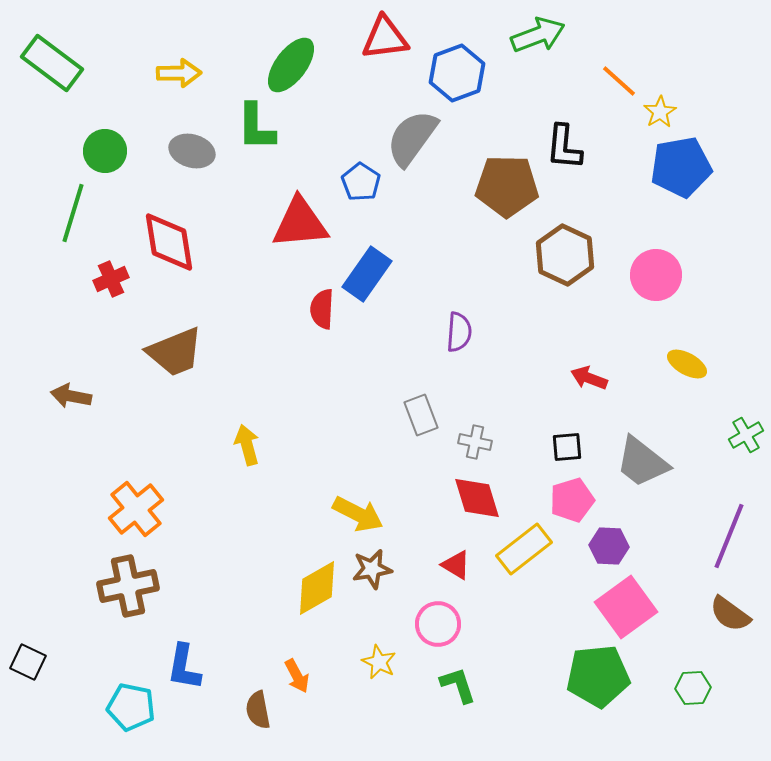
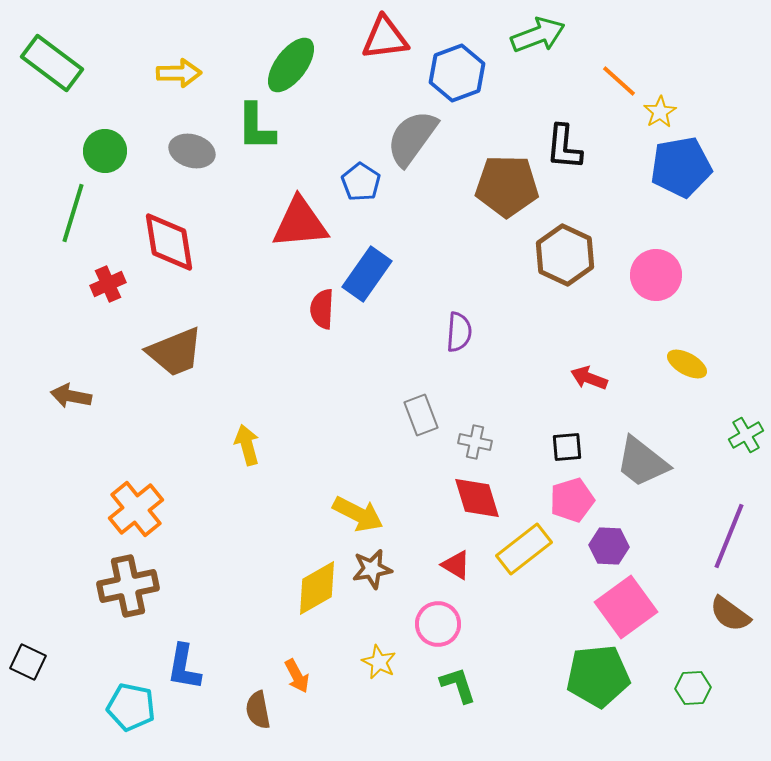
red cross at (111, 279): moved 3 px left, 5 px down
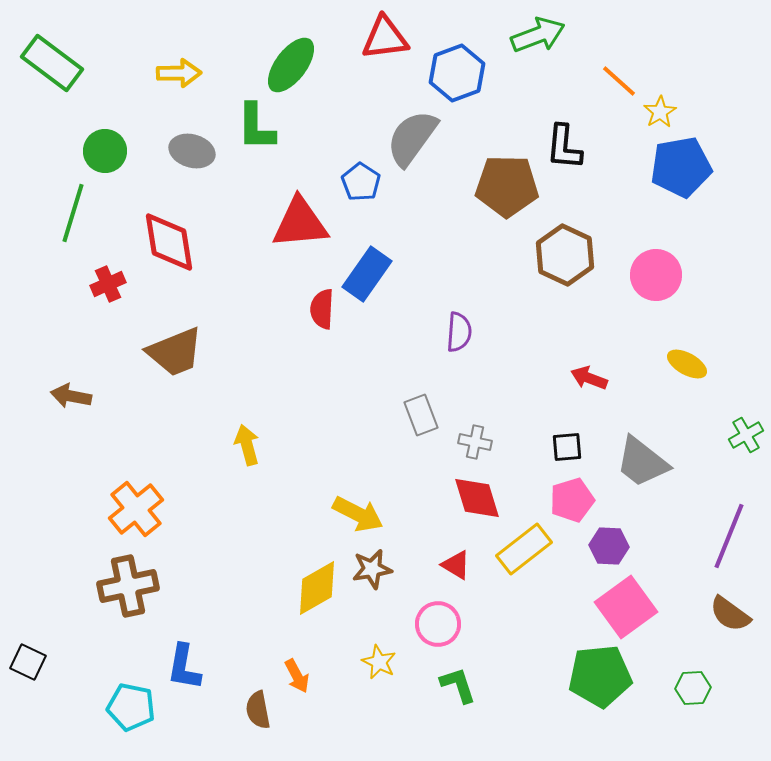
green pentagon at (598, 676): moved 2 px right
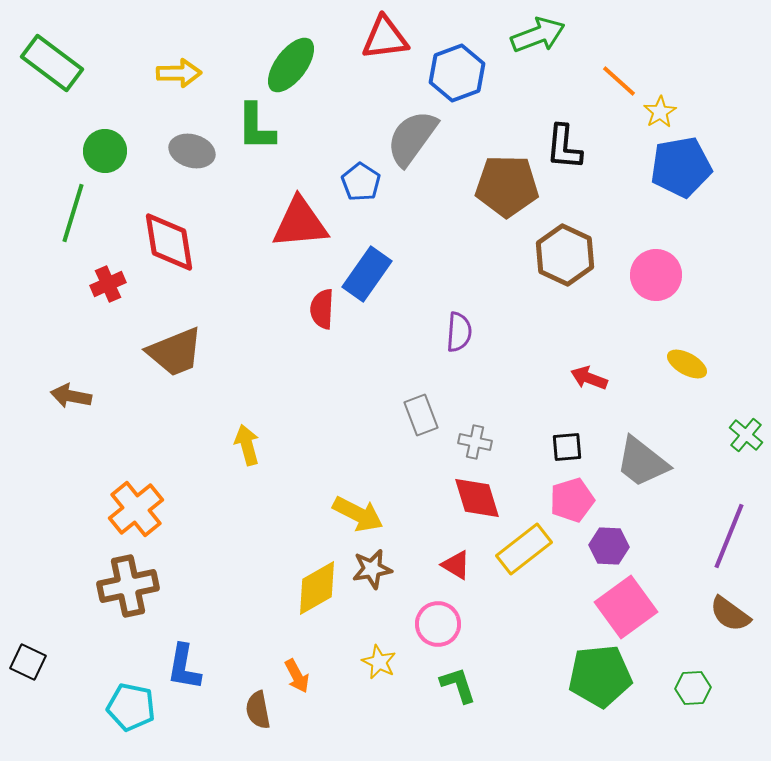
green cross at (746, 435): rotated 20 degrees counterclockwise
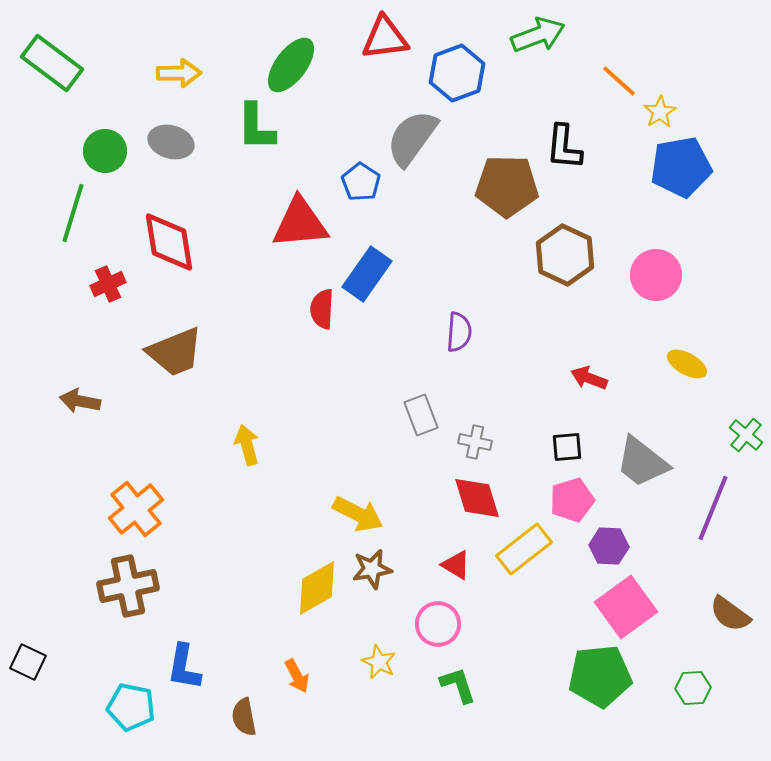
gray ellipse at (192, 151): moved 21 px left, 9 px up
brown arrow at (71, 396): moved 9 px right, 5 px down
purple line at (729, 536): moved 16 px left, 28 px up
brown semicircle at (258, 710): moved 14 px left, 7 px down
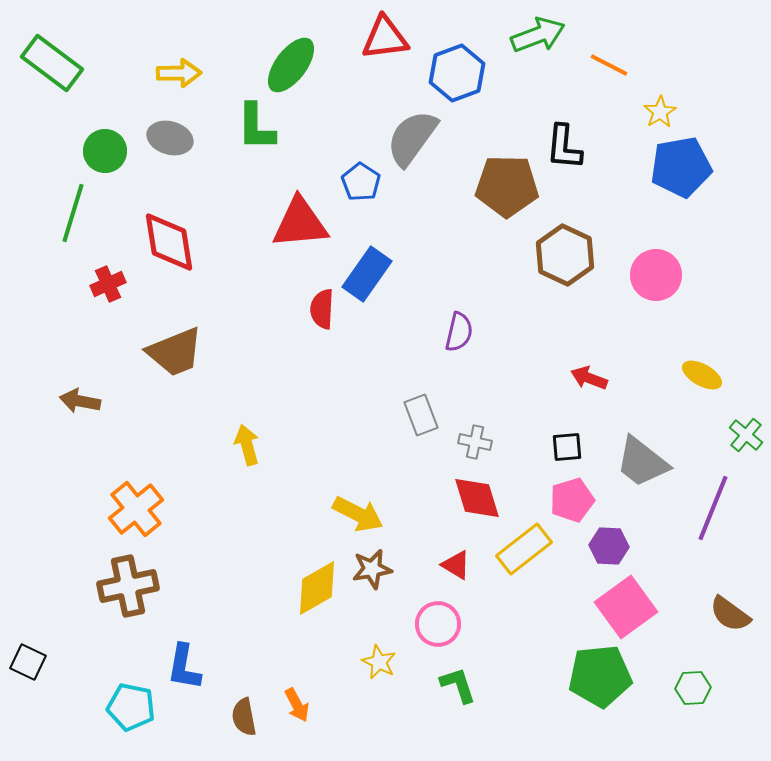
orange line at (619, 81): moved 10 px left, 16 px up; rotated 15 degrees counterclockwise
gray ellipse at (171, 142): moved 1 px left, 4 px up
purple semicircle at (459, 332): rotated 9 degrees clockwise
yellow ellipse at (687, 364): moved 15 px right, 11 px down
orange arrow at (297, 676): moved 29 px down
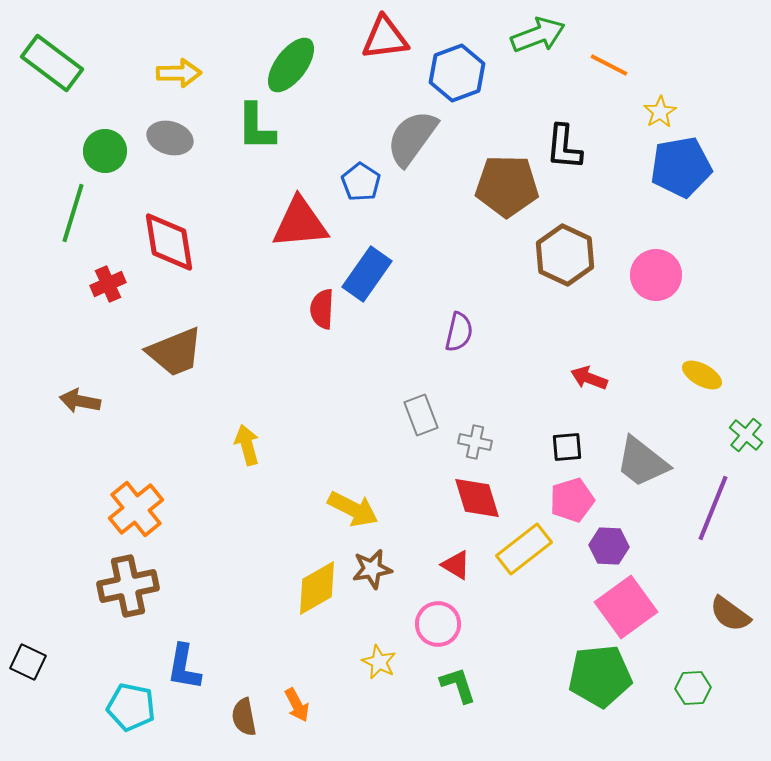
yellow arrow at (358, 514): moved 5 px left, 5 px up
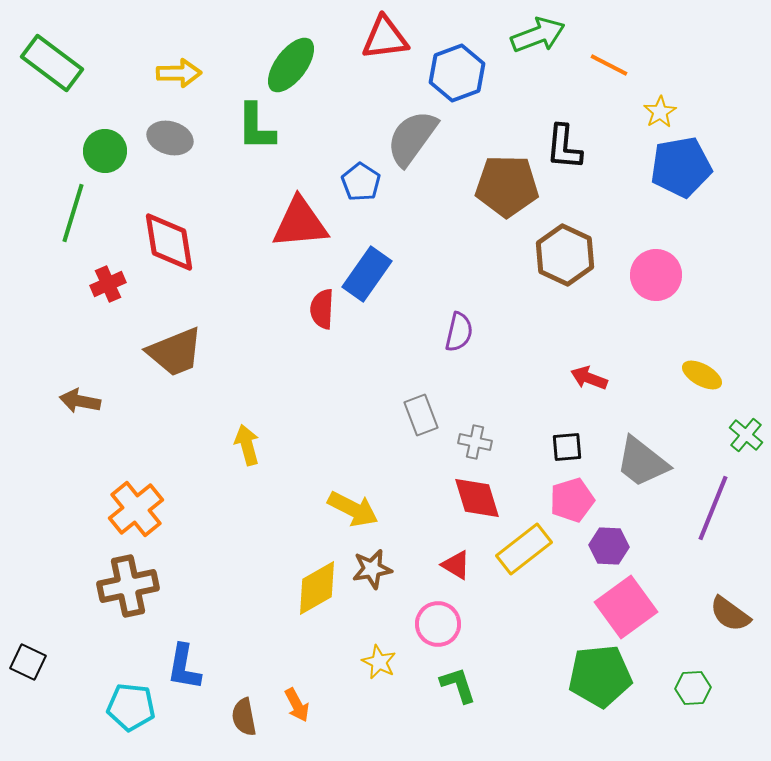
cyan pentagon at (131, 707): rotated 6 degrees counterclockwise
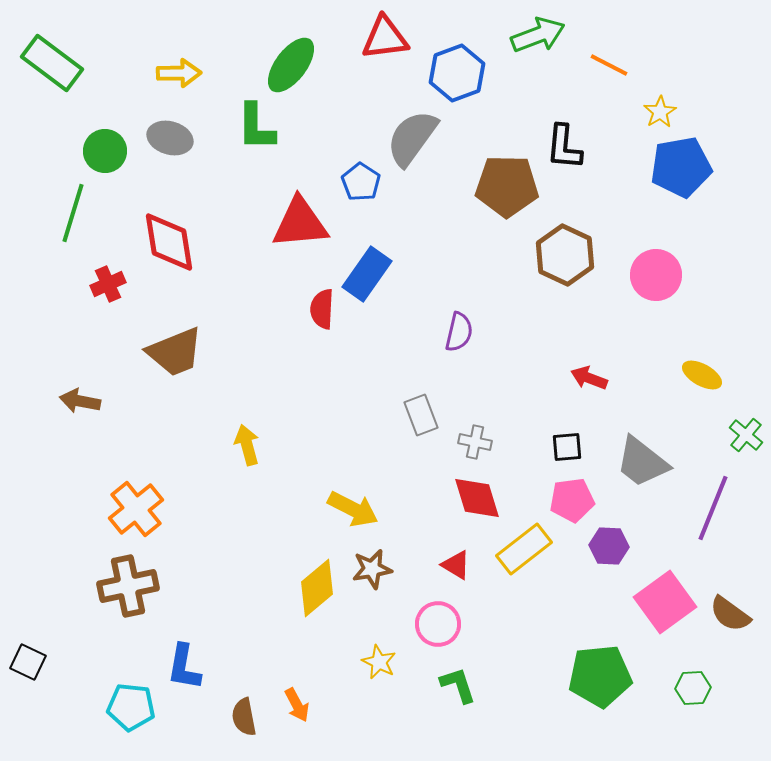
pink pentagon at (572, 500): rotated 9 degrees clockwise
yellow diamond at (317, 588): rotated 10 degrees counterclockwise
pink square at (626, 607): moved 39 px right, 5 px up
